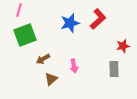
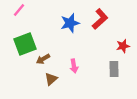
pink line: rotated 24 degrees clockwise
red L-shape: moved 2 px right
green square: moved 9 px down
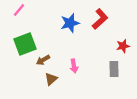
brown arrow: moved 1 px down
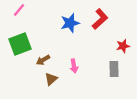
green square: moved 5 px left
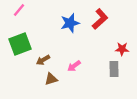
red star: moved 1 px left, 3 px down; rotated 16 degrees clockwise
pink arrow: rotated 64 degrees clockwise
brown triangle: rotated 24 degrees clockwise
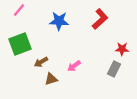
blue star: moved 11 px left, 2 px up; rotated 18 degrees clockwise
brown arrow: moved 2 px left, 2 px down
gray rectangle: rotated 28 degrees clockwise
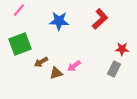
brown triangle: moved 5 px right, 6 px up
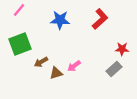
blue star: moved 1 px right, 1 px up
gray rectangle: rotated 21 degrees clockwise
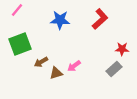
pink line: moved 2 px left
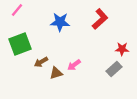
blue star: moved 2 px down
pink arrow: moved 1 px up
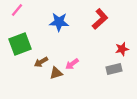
blue star: moved 1 px left
red star: rotated 16 degrees counterclockwise
pink arrow: moved 2 px left, 1 px up
gray rectangle: rotated 28 degrees clockwise
